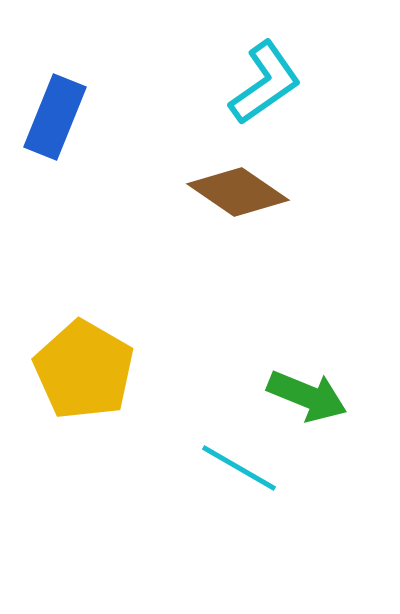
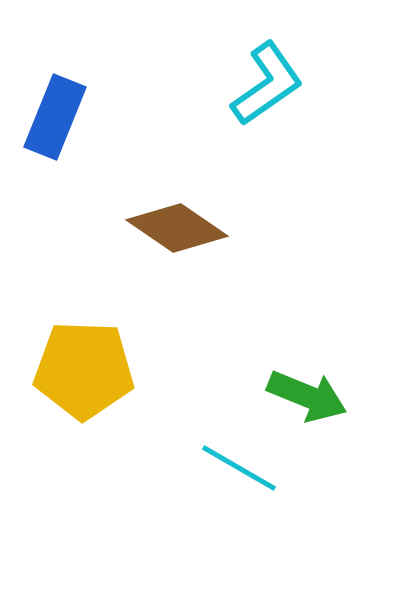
cyan L-shape: moved 2 px right, 1 px down
brown diamond: moved 61 px left, 36 px down
yellow pentagon: rotated 28 degrees counterclockwise
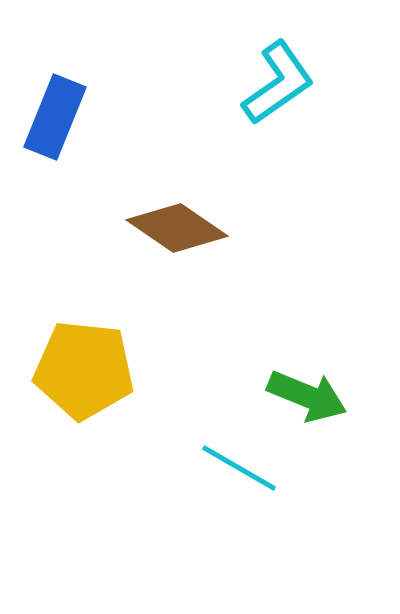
cyan L-shape: moved 11 px right, 1 px up
yellow pentagon: rotated 4 degrees clockwise
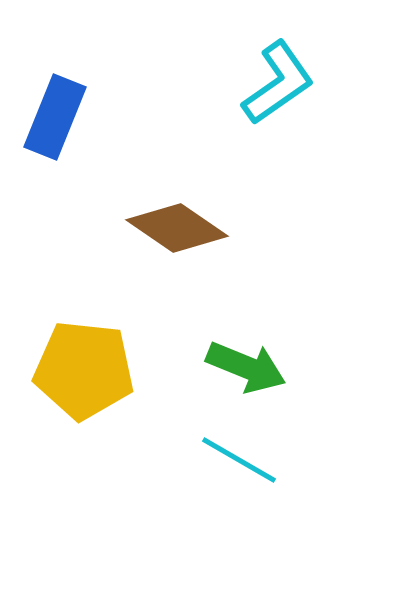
green arrow: moved 61 px left, 29 px up
cyan line: moved 8 px up
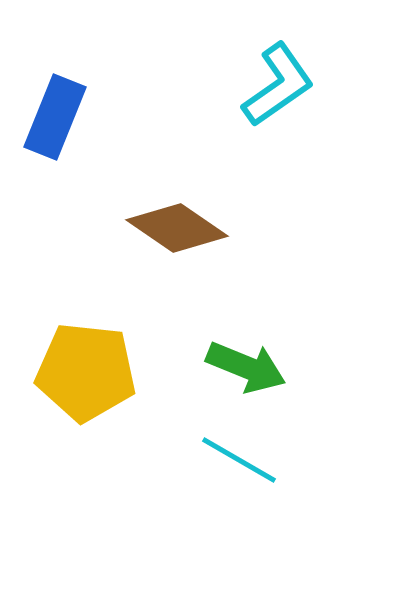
cyan L-shape: moved 2 px down
yellow pentagon: moved 2 px right, 2 px down
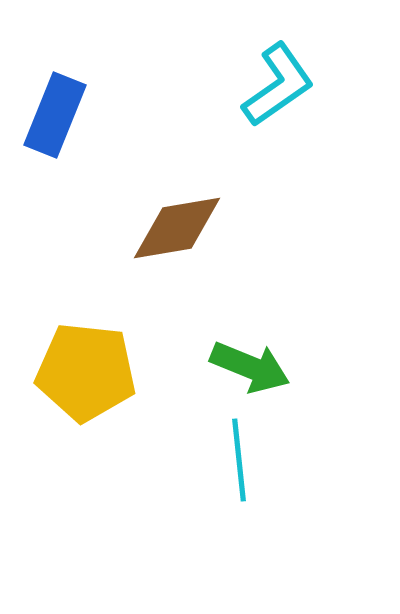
blue rectangle: moved 2 px up
brown diamond: rotated 44 degrees counterclockwise
green arrow: moved 4 px right
cyan line: rotated 54 degrees clockwise
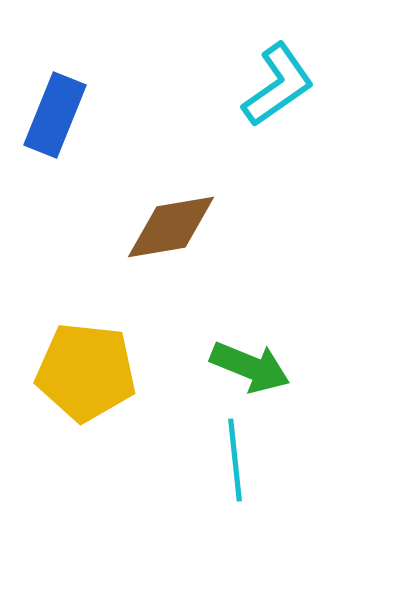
brown diamond: moved 6 px left, 1 px up
cyan line: moved 4 px left
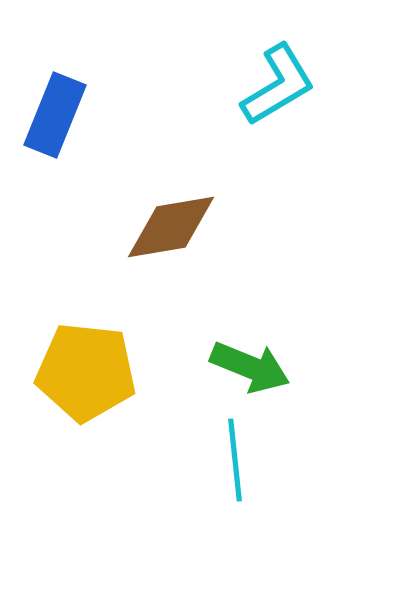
cyan L-shape: rotated 4 degrees clockwise
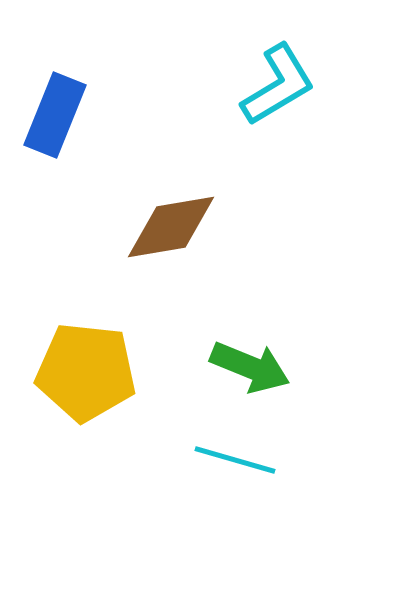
cyan line: rotated 68 degrees counterclockwise
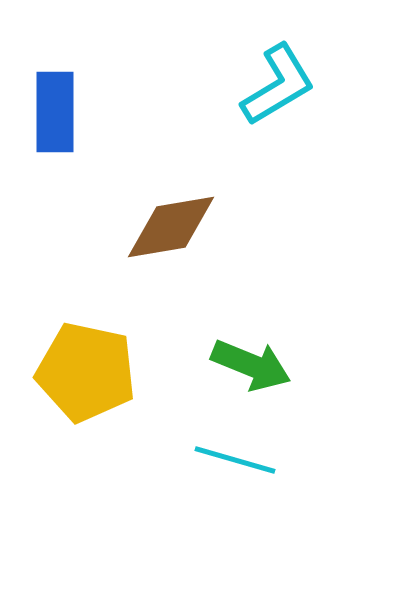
blue rectangle: moved 3 px up; rotated 22 degrees counterclockwise
green arrow: moved 1 px right, 2 px up
yellow pentagon: rotated 6 degrees clockwise
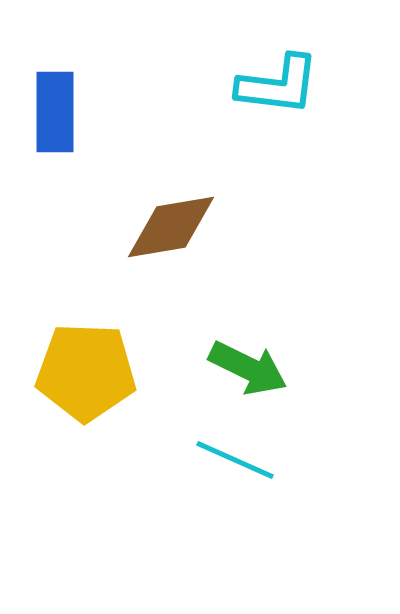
cyan L-shape: rotated 38 degrees clockwise
green arrow: moved 3 px left, 3 px down; rotated 4 degrees clockwise
yellow pentagon: rotated 10 degrees counterclockwise
cyan line: rotated 8 degrees clockwise
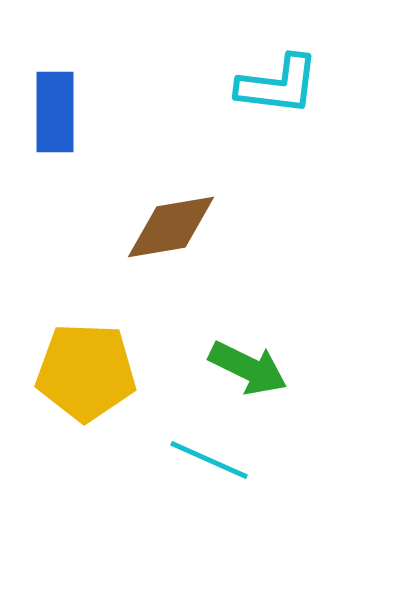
cyan line: moved 26 px left
